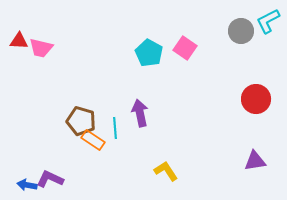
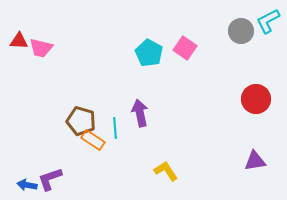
purple L-shape: rotated 44 degrees counterclockwise
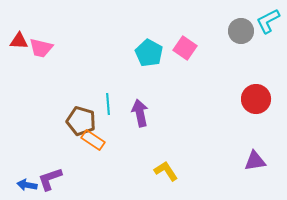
cyan line: moved 7 px left, 24 px up
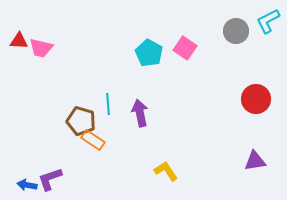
gray circle: moved 5 px left
